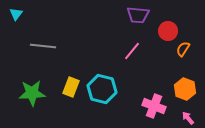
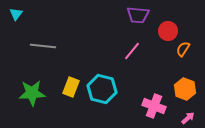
pink arrow: rotated 88 degrees clockwise
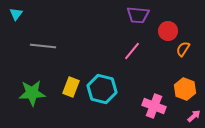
pink arrow: moved 6 px right, 2 px up
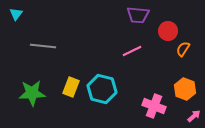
pink line: rotated 24 degrees clockwise
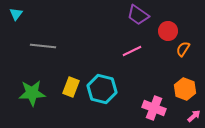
purple trapezoid: rotated 30 degrees clockwise
pink cross: moved 2 px down
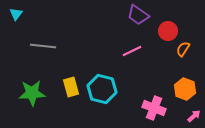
yellow rectangle: rotated 36 degrees counterclockwise
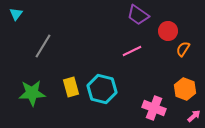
gray line: rotated 65 degrees counterclockwise
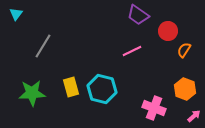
orange semicircle: moved 1 px right, 1 px down
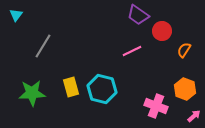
cyan triangle: moved 1 px down
red circle: moved 6 px left
pink cross: moved 2 px right, 2 px up
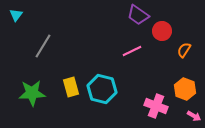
pink arrow: rotated 72 degrees clockwise
